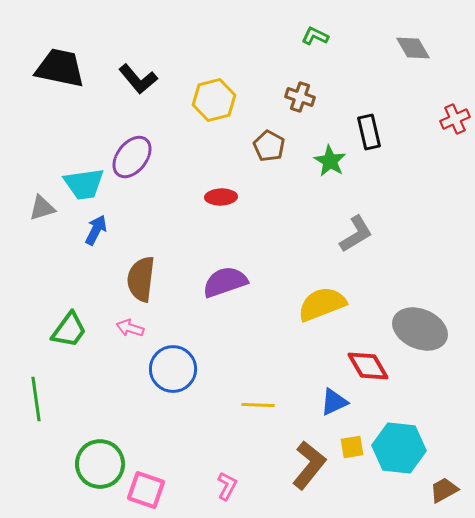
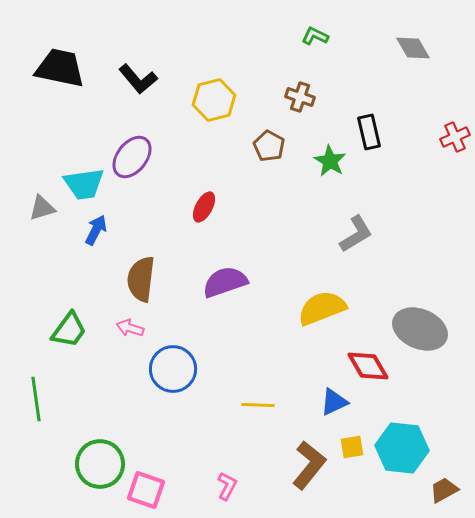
red cross: moved 18 px down
red ellipse: moved 17 px left, 10 px down; rotated 60 degrees counterclockwise
yellow semicircle: moved 4 px down
cyan hexagon: moved 3 px right
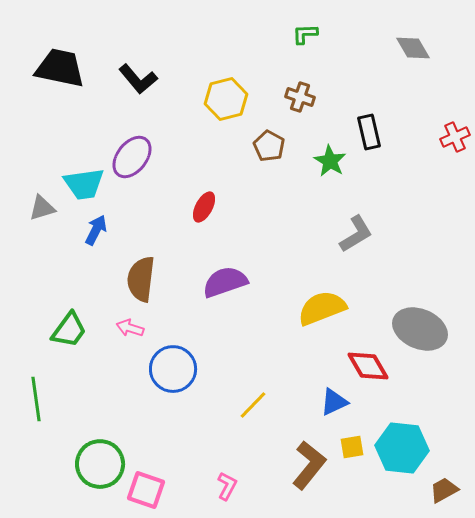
green L-shape: moved 10 px left, 2 px up; rotated 28 degrees counterclockwise
yellow hexagon: moved 12 px right, 1 px up
yellow line: moved 5 px left; rotated 48 degrees counterclockwise
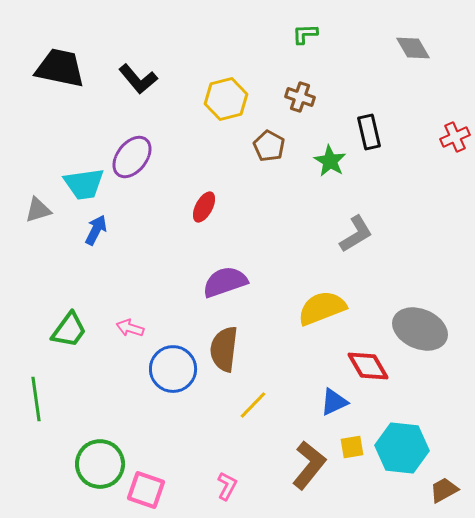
gray triangle: moved 4 px left, 2 px down
brown semicircle: moved 83 px right, 70 px down
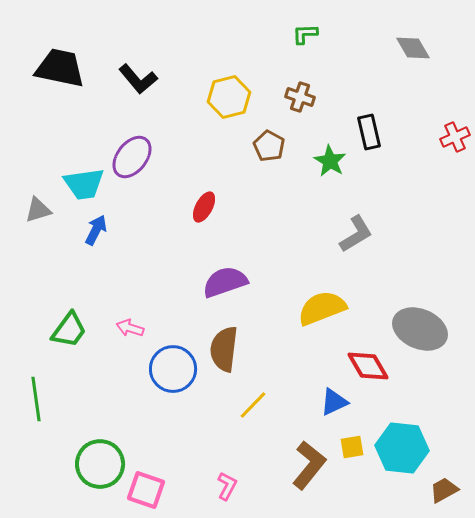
yellow hexagon: moved 3 px right, 2 px up
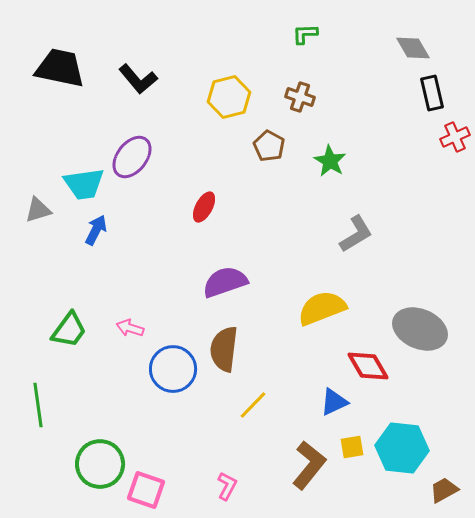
black rectangle: moved 63 px right, 39 px up
green line: moved 2 px right, 6 px down
